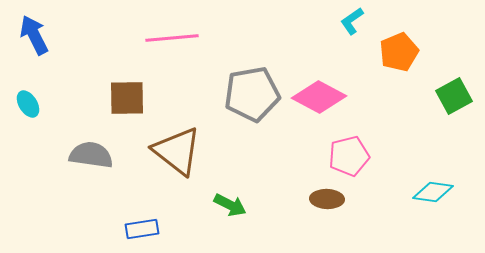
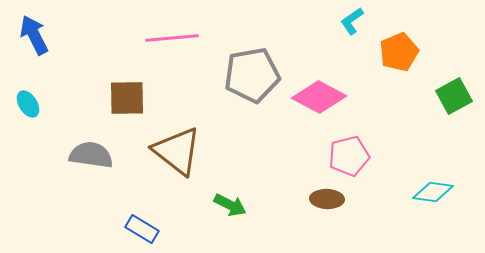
gray pentagon: moved 19 px up
blue rectangle: rotated 40 degrees clockwise
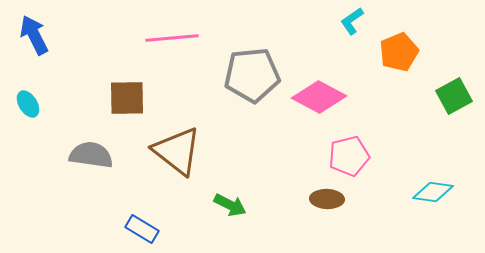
gray pentagon: rotated 4 degrees clockwise
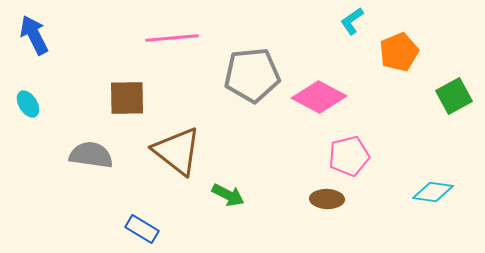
green arrow: moved 2 px left, 10 px up
